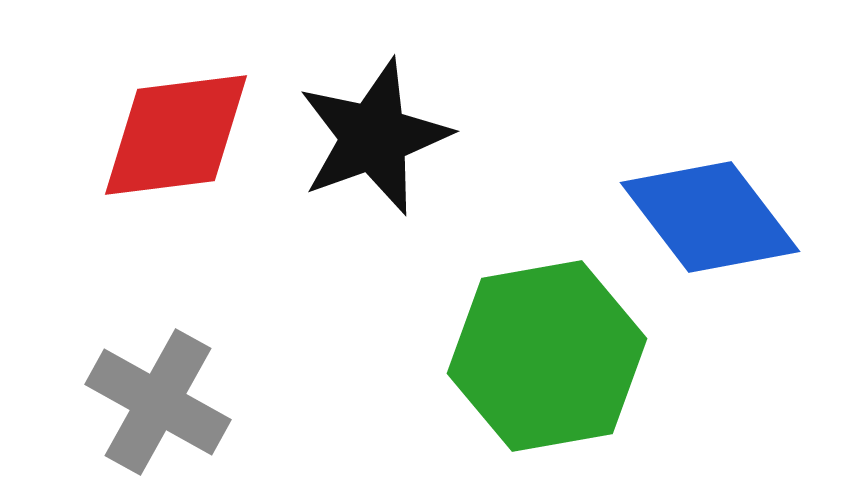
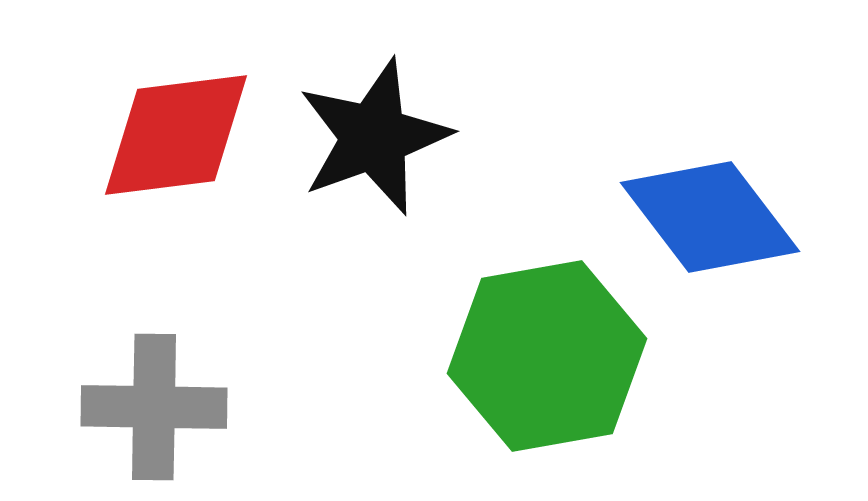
gray cross: moved 4 px left, 5 px down; rotated 28 degrees counterclockwise
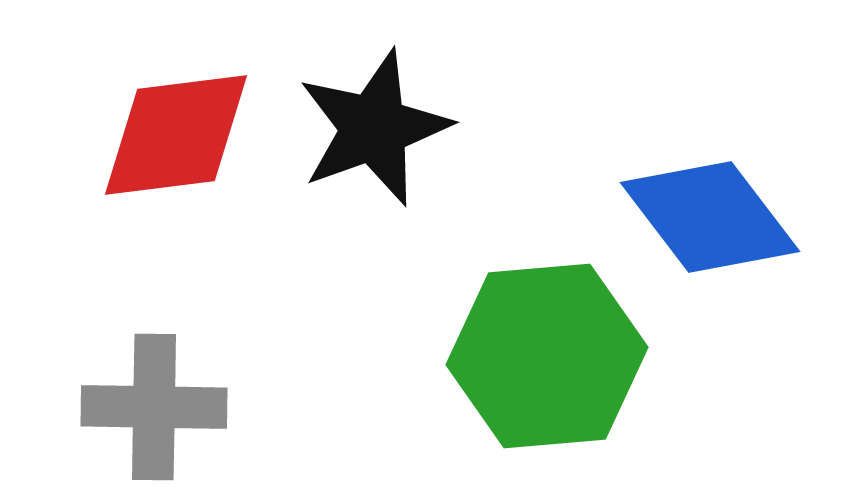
black star: moved 9 px up
green hexagon: rotated 5 degrees clockwise
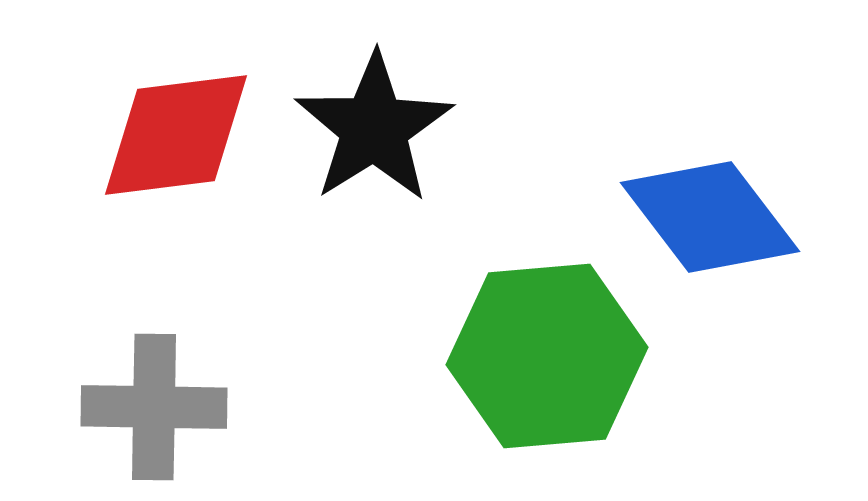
black star: rotated 12 degrees counterclockwise
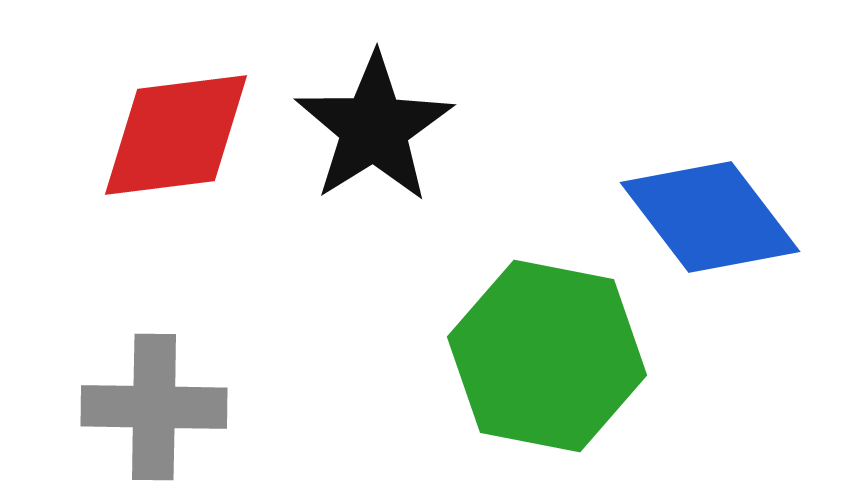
green hexagon: rotated 16 degrees clockwise
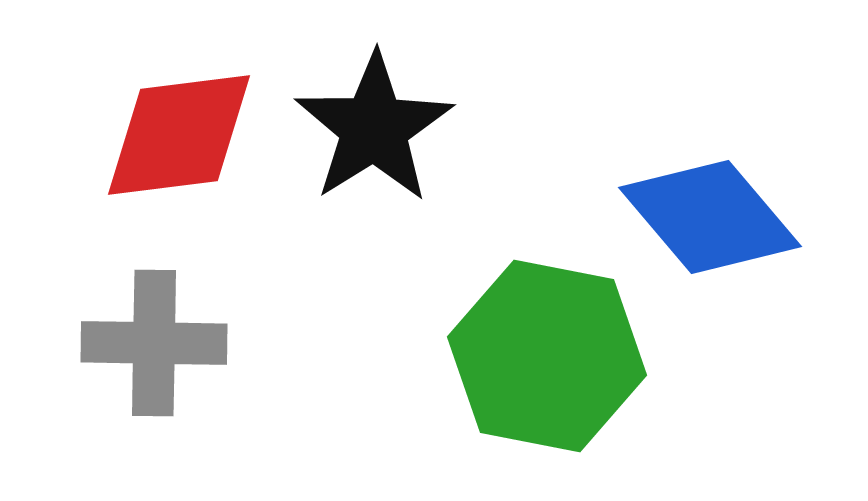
red diamond: moved 3 px right
blue diamond: rotated 3 degrees counterclockwise
gray cross: moved 64 px up
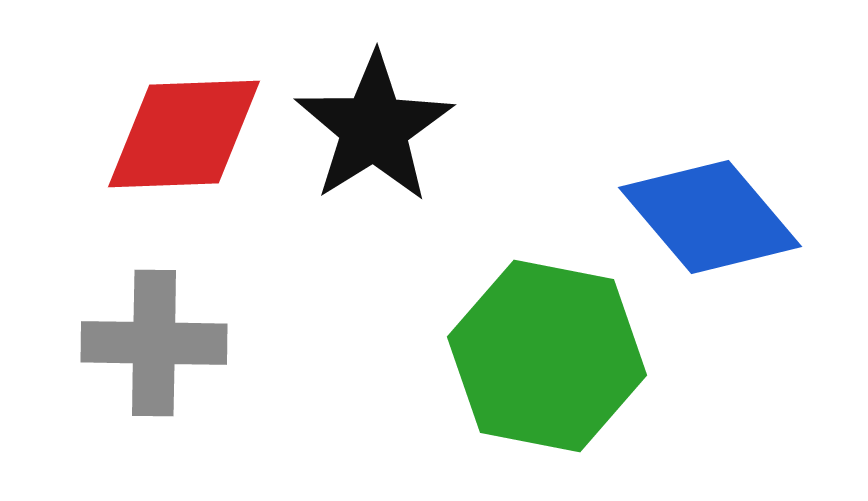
red diamond: moved 5 px right, 1 px up; rotated 5 degrees clockwise
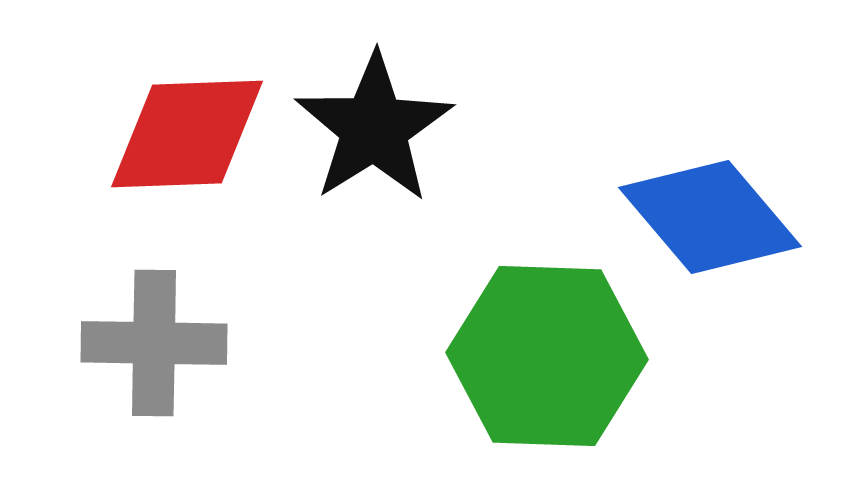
red diamond: moved 3 px right
green hexagon: rotated 9 degrees counterclockwise
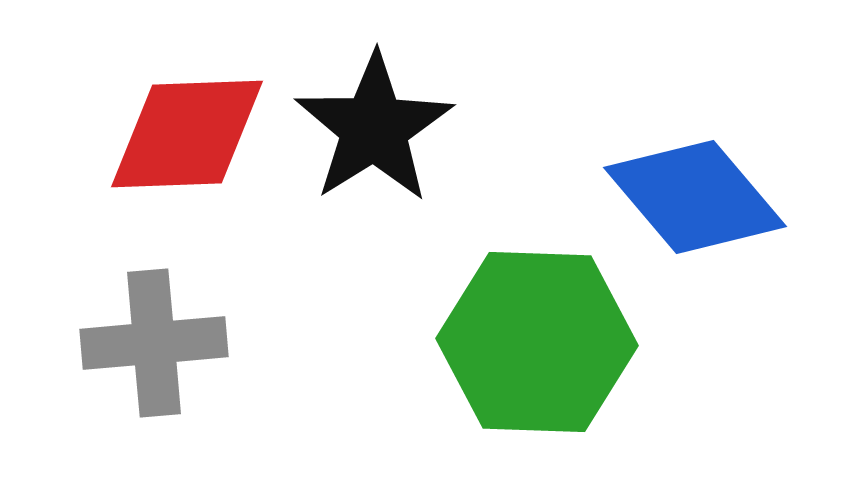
blue diamond: moved 15 px left, 20 px up
gray cross: rotated 6 degrees counterclockwise
green hexagon: moved 10 px left, 14 px up
